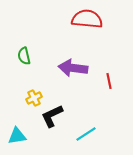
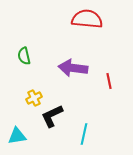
cyan line: moved 2 px left; rotated 45 degrees counterclockwise
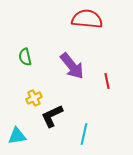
green semicircle: moved 1 px right, 1 px down
purple arrow: moved 1 px left, 2 px up; rotated 136 degrees counterclockwise
red line: moved 2 px left
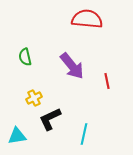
black L-shape: moved 2 px left, 3 px down
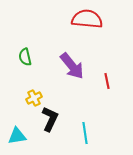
black L-shape: rotated 140 degrees clockwise
cyan line: moved 1 px right, 1 px up; rotated 20 degrees counterclockwise
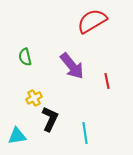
red semicircle: moved 5 px right, 2 px down; rotated 36 degrees counterclockwise
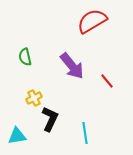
red line: rotated 28 degrees counterclockwise
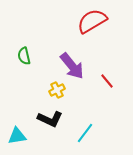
green semicircle: moved 1 px left, 1 px up
yellow cross: moved 23 px right, 8 px up
black L-shape: rotated 90 degrees clockwise
cyan line: rotated 45 degrees clockwise
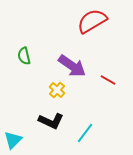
purple arrow: rotated 16 degrees counterclockwise
red line: moved 1 px right, 1 px up; rotated 21 degrees counterclockwise
yellow cross: rotated 21 degrees counterclockwise
black L-shape: moved 1 px right, 2 px down
cyan triangle: moved 4 px left, 4 px down; rotated 36 degrees counterclockwise
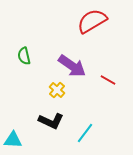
cyan triangle: rotated 48 degrees clockwise
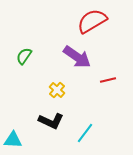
green semicircle: rotated 48 degrees clockwise
purple arrow: moved 5 px right, 9 px up
red line: rotated 42 degrees counterclockwise
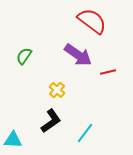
red semicircle: rotated 68 degrees clockwise
purple arrow: moved 1 px right, 2 px up
red line: moved 8 px up
black L-shape: rotated 60 degrees counterclockwise
